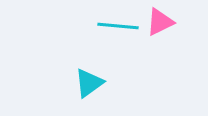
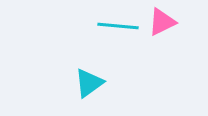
pink triangle: moved 2 px right
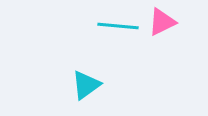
cyan triangle: moved 3 px left, 2 px down
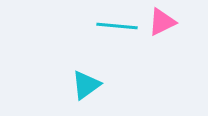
cyan line: moved 1 px left
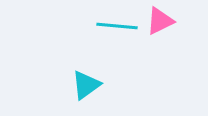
pink triangle: moved 2 px left, 1 px up
